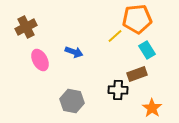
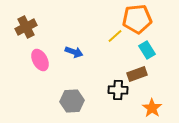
gray hexagon: rotated 15 degrees counterclockwise
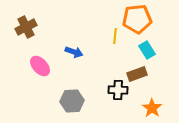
yellow line: rotated 42 degrees counterclockwise
pink ellipse: moved 6 px down; rotated 15 degrees counterclockwise
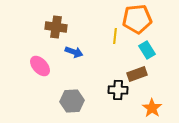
brown cross: moved 30 px right; rotated 35 degrees clockwise
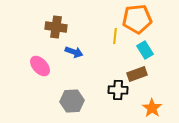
cyan rectangle: moved 2 px left
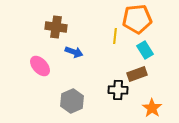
gray hexagon: rotated 20 degrees counterclockwise
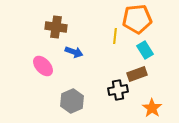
pink ellipse: moved 3 px right
black cross: rotated 12 degrees counterclockwise
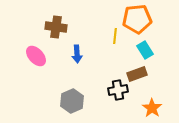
blue arrow: moved 3 px right, 2 px down; rotated 66 degrees clockwise
pink ellipse: moved 7 px left, 10 px up
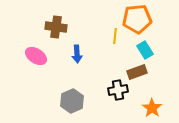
pink ellipse: rotated 15 degrees counterclockwise
brown rectangle: moved 2 px up
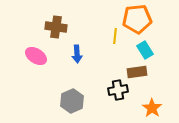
brown rectangle: rotated 12 degrees clockwise
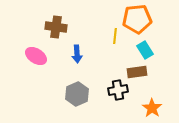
gray hexagon: moved 5 px right, 7 px up
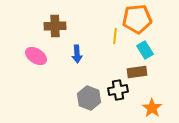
brown cross: moved 1 px left, 1 px up; rotated 10 degrees counterclockwise
gray hexagon: moved 12 px right, 4 px down; rotated 15 degrees counterclockwise
